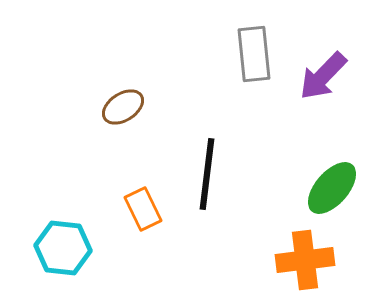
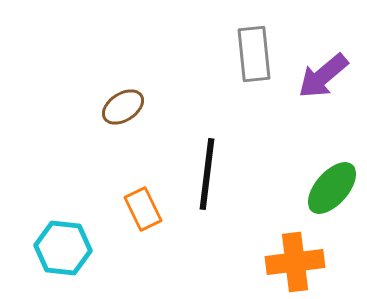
purple arrow: rotated 6 degrees clockwise
orange cross: moved 10 px left, 2 px down
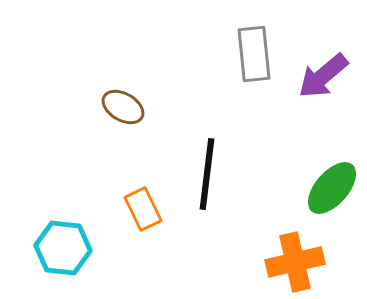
brown ellipse: rotated 63 degrees clockwise
orange cross: rotated 6 degrees counterclockwise
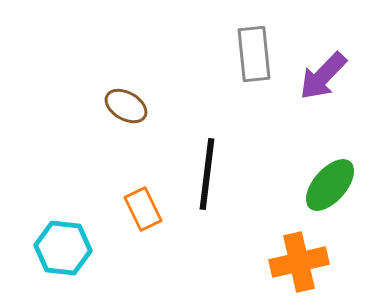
purple arrow: rotated 6 degrees counterclockwise
brown ellipse: moved 3 px right, 1 px up
green ellipse: moved 2 px left, 3 px up
orange cross: moved 4 px right
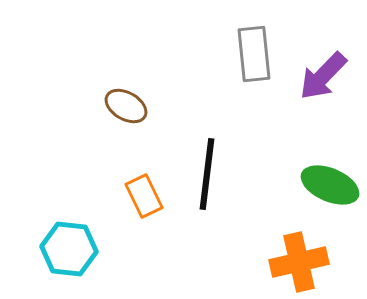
green ellipse: rotated 72 degrees clockwise
orange rectangle: moved 1 px right, 13 px up
cyan hexagon: moved 6 px right, 1 px down
